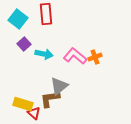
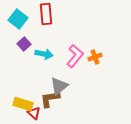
pink L-shape: rotated 90 degrees clockwise
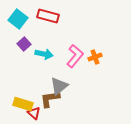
red rectangle: moved 2 px right, 2 px down; rotated 70 degrees counterclockwise
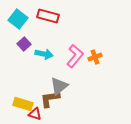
red triangle: moved 1 px right, 1 px down; rotated 24 degrees counterclockwise
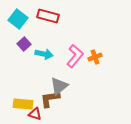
yellow rectangle: rotated 12 degrees counterclockwise
